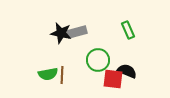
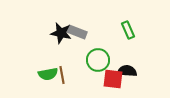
gray rectangle: rotated 36 degrees clockwise
black semicircle: rotated 18 degrees counterclockwise
brown line: rotated 12 degrees counterclockwise
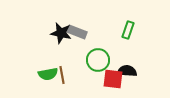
green rectangle: rotated 42 degrees clockwise
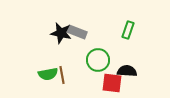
red square: moved 1 px left, 4 px down
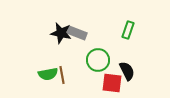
gray rectangle: moved 1 px down
black semicircle: rotated 60 degrees clockwise
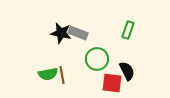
gray rectangle: moved 1 px right
green circle: moved 1 px left, 1 px up
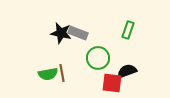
green circle: moved 1 px right, 1 px up
black semicircle: rotated 84 degrees counterclockwise
brown line: moved 2 px up
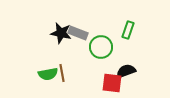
green circle: moved 3 px right, 11 px up
black semicircle: moved 1 px left
